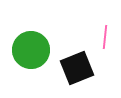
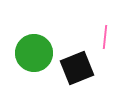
green circle: moved 3 px right, 3 px down
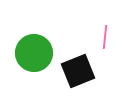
black square: moved 1 px right, 3 px down
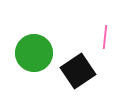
black square: rotated 12 degrees counterclockwise
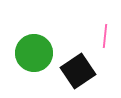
pink line: moved 1 px up
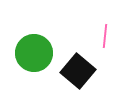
black square: rotated 16 degrees counterclockwise
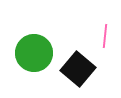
black square: moved 2 px up
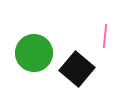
black square: moved 1 px left
